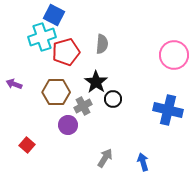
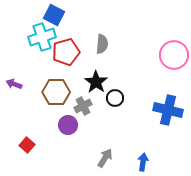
black circle: moved 2 px right, 1 px up
blue arrow: rotated 24 degrees clockwise
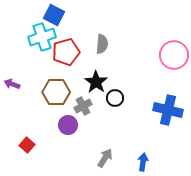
purple arrow: moved 2 px left
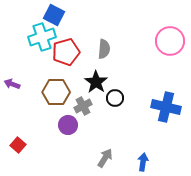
gray semicircle: moved 2 px right, 5 px down
pink circle: moved 4 px left, 14 px up
blue cross: moved 2 px left, 3 px up
red square: moved 9 px left
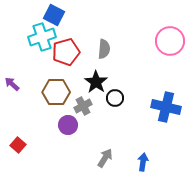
purple arrow: rotated 21 degrees clockwise
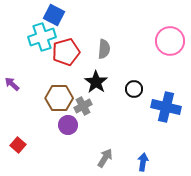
brown hexagon: moved 3 px right, 6 px down
black circle: moved 19 px right, 9 px up
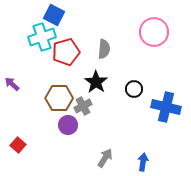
pink circle: moved 16 px left, 9 px up
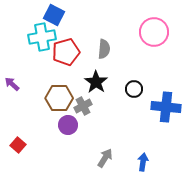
cyan cross: rotated 8 degrees clockwise
blue cross: rotated 8 degrees counterclockwise
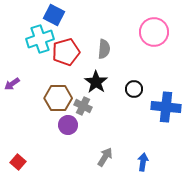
cyan cross: moved 2 px left, 2 px down; rotated 8 degrees counterclockwise
purple arrow: rotated 77 degrees counterclockwise
brown hexagon: moved 1 px left
gray cross: rotated 36 degrees counterclockwise
red square: moved 17 px down
gray arrow: moved 1 px up
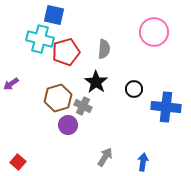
blue square: rotated 15 degrees counterclockwise
cyan cross: rotated 32 degrees clockwise
purple arrow: moved 1 px left
brown hexagon: rotated 16 degrees counterclockwise
